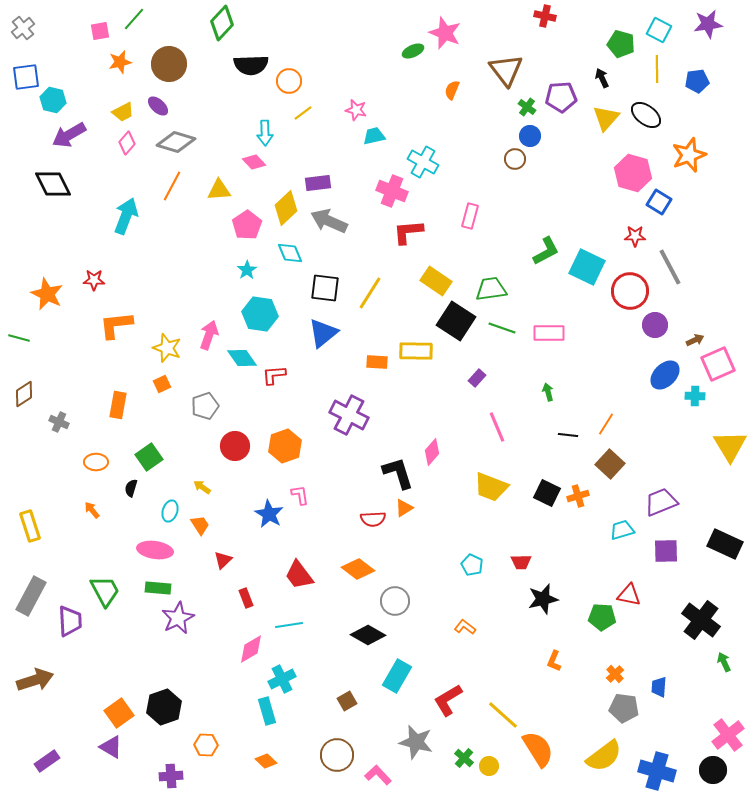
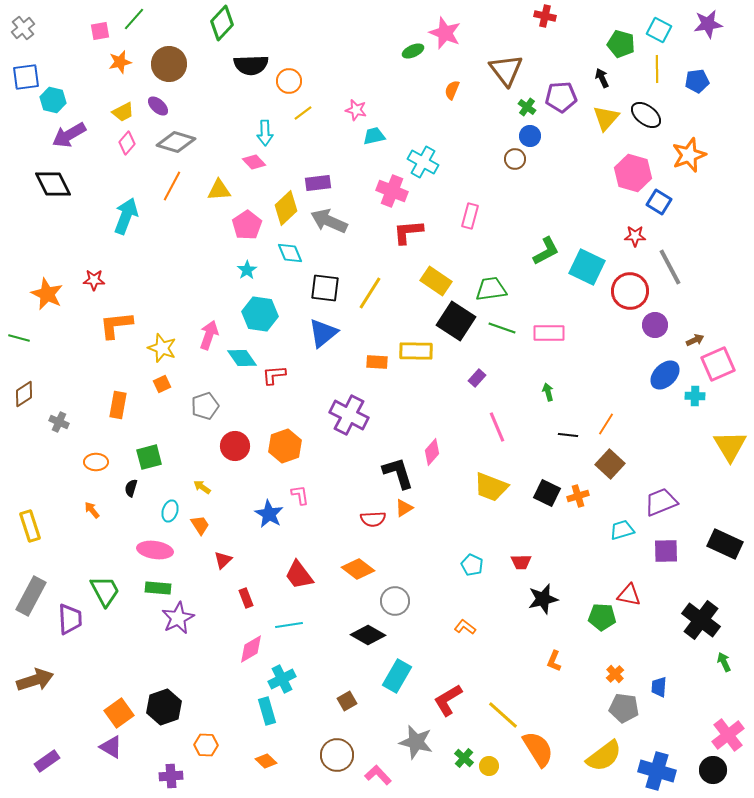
yellow star at (167, 348): moved 5 px left
green square at (149, 457): rotated 20 degrees clockwise
purple trapezoid at (70, 621): moved 2 px up
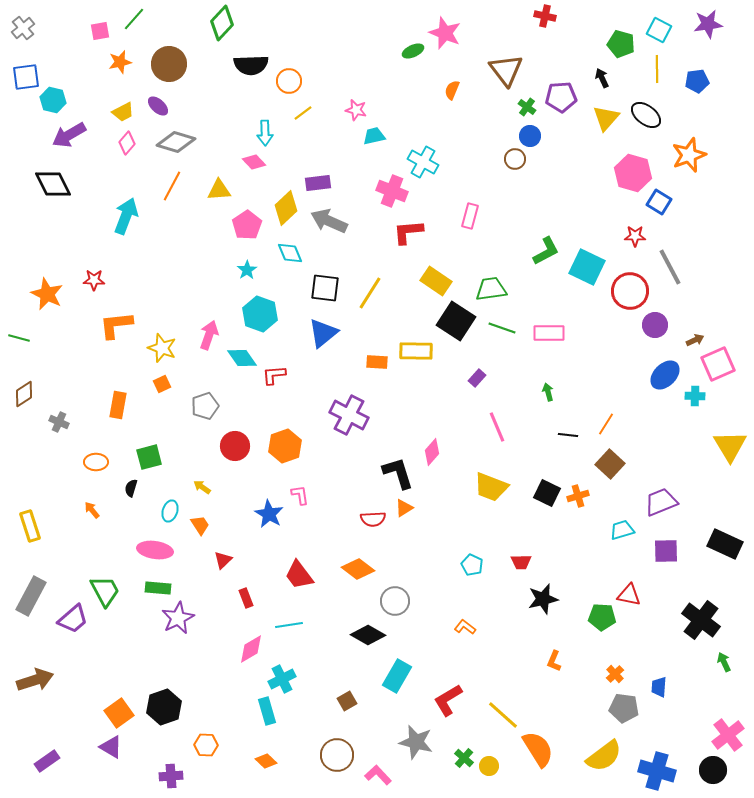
cyan hexagon at (260, 314): rotated 12 degrees clockwise
purple trapezoid at (70, 619): moved 3 px right; rotated 52 degrees clockwise
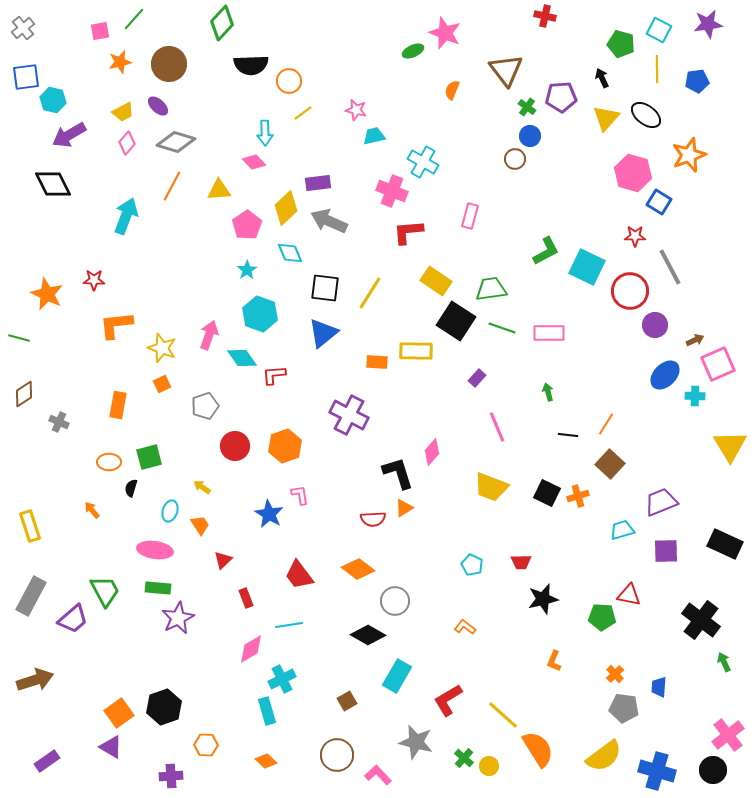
orange ellipse at (96, 462): moved 13 px right
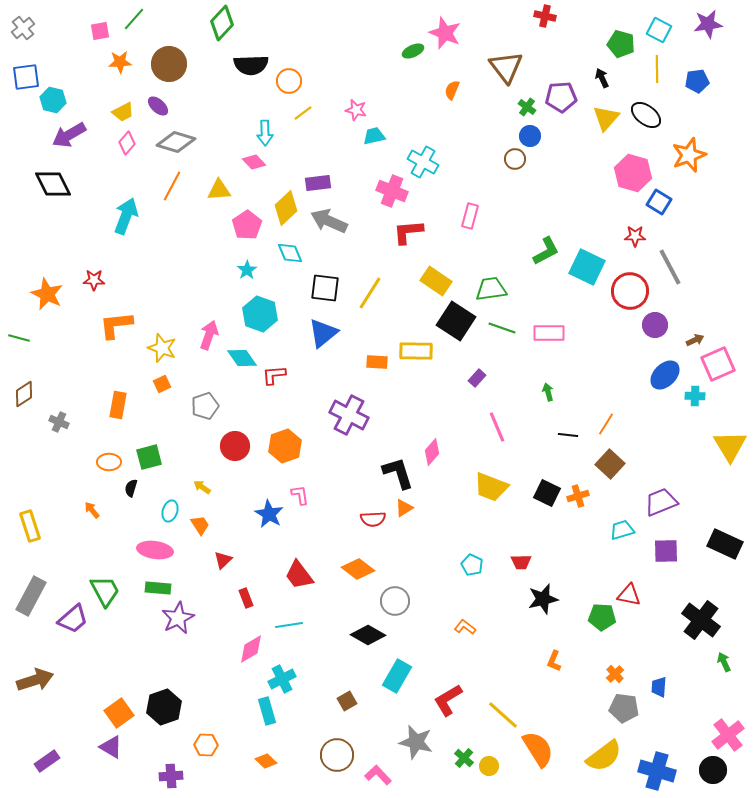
orange star at (120, 62): rotated 10 degrees clockwise
brown triangle at (506, 70): moved 3 px up
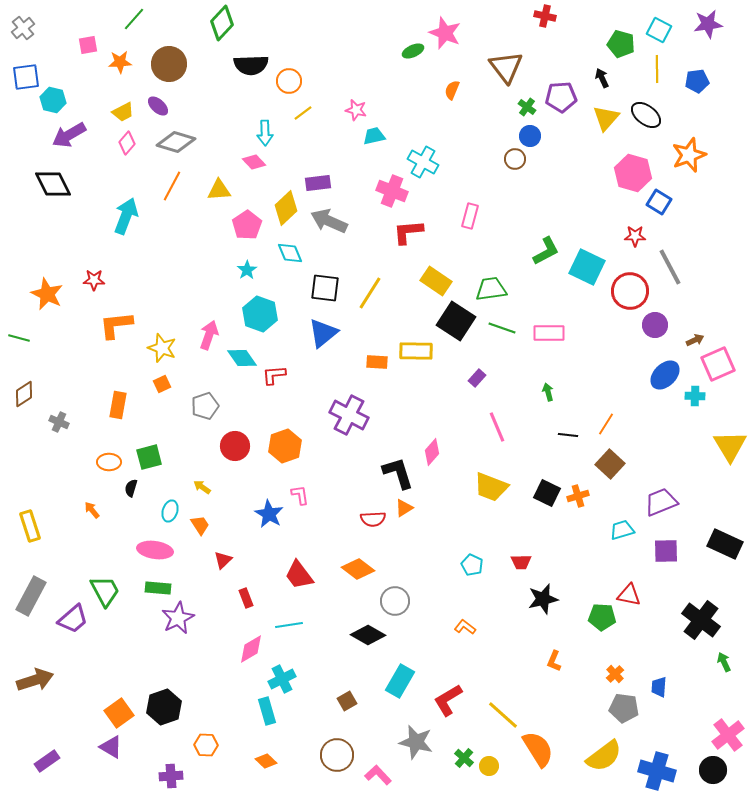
pink square at (100, 31): moved 12 px left, 14 px down
cyan rectangle at (397, 676): moved 3 px right, 5 px down
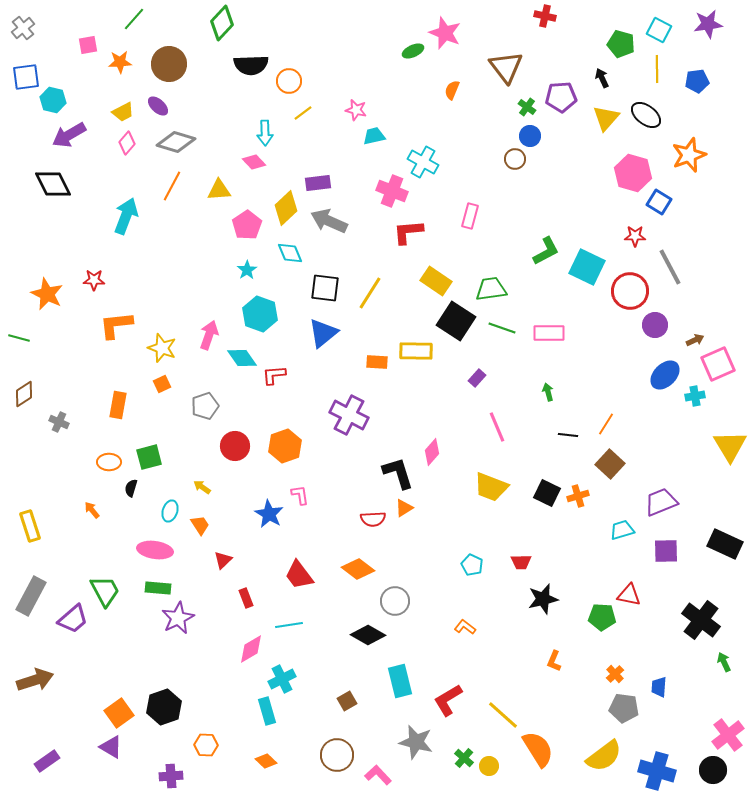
cyan cross at (695, 396): rotated 12 degrees counterclockwise
cyan rectangle at (400, 681): rotated 44 degrees counterclockwise
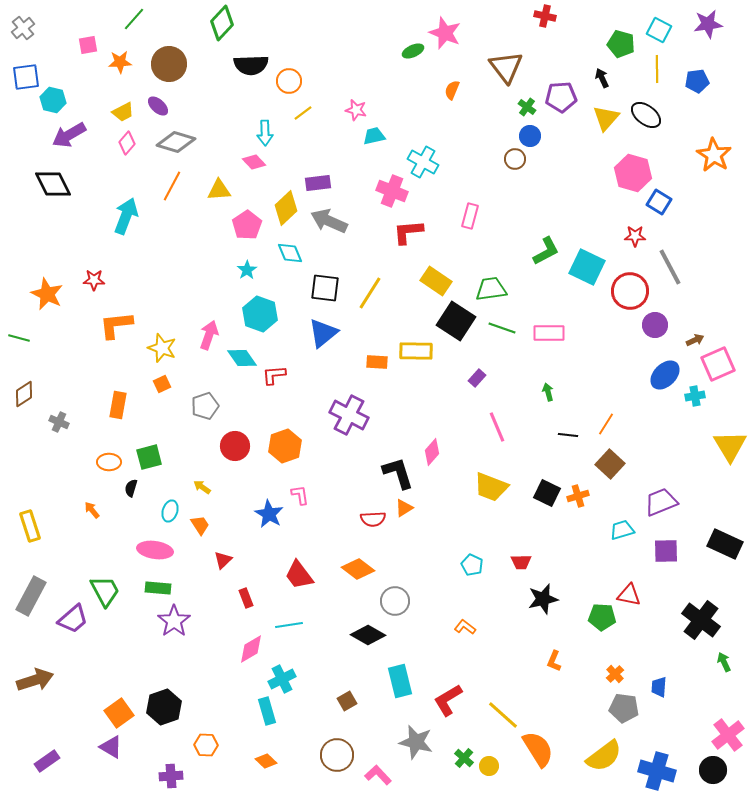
orange star at (689, 155): moved 25 px right; rotated 20 degrees counterclockwise
purple star at (178, 618): moved 4 px left, 3 px down; rotated 8 degrees counterclockwise
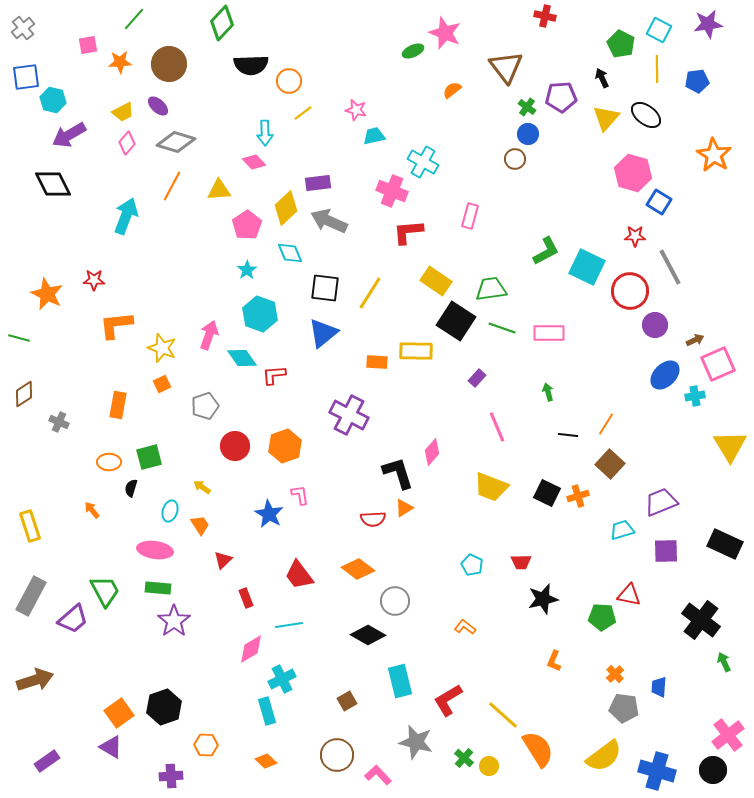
green pentagon at (621, 44): rotated 12 degrees clockwise
orange semicircle at (452, 90): rotated 30 degrees clockwise
blue circle at (530, 136): moved 2 px left, 2 px up
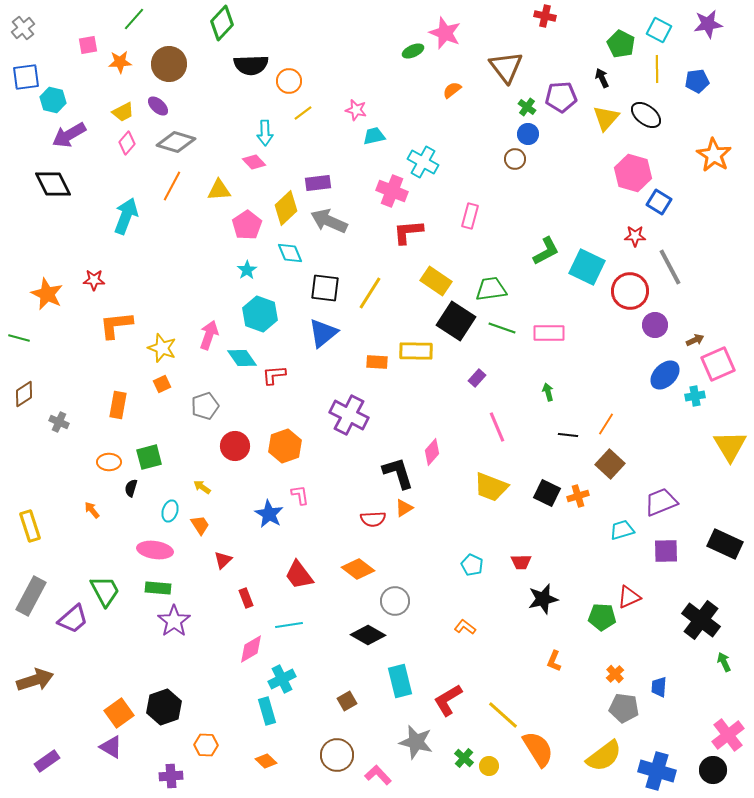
red triangle at (629, 595): moved 2 px down; rotated 35 degrees counterclockwise
